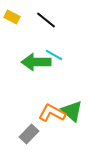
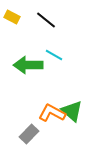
green arrow: moved 8 px left, 3 px down
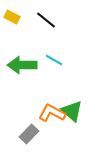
cyan line: moved 5 px down
green arrow: moved 6 px left
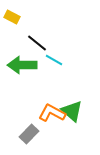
black line: moved 9 px left, 23 px down
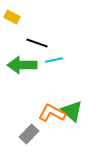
black line: rotated 20 degrees counterclockwise
cyan line: rotated 42 degrees counterclockwise
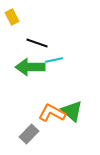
yellow rectangle: rotated 35 degrees clockwise
green arrow: moved 8 px right, 2 px down
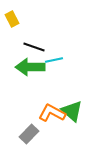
yellow rectangle: moved 2 px down
black line: moved 3 px left, 4 px down
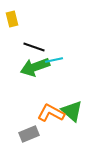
yellow rectangle: rotated 14 degrees clockwise
green arrow: moved 5 px right; rotated 20 degrees counterclockwise
orange L-shape: moved 1 px left
gray rectangle: rotated 24 degrees clockwise
